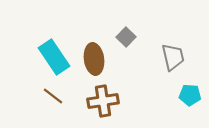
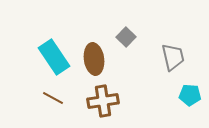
brown line: moved 2 px down; rotated 10 degrees counterclockwise
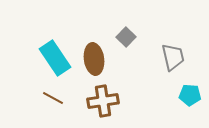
cyan rectangle: moved 1 px right, 1 px down
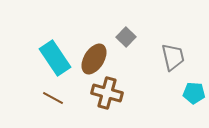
brown ellipse: rotated 40 degrees clockwise
cyan pentagon: moved 4 px right, 2 px up
brown cross: moved 4 px right, 8 px up; rotated 24 degrees clockwise
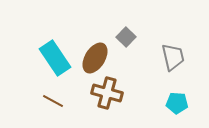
brown ellipse: moved 1 px right, 1 px up
cyan pentagon: moved 17 px left, 10 px down
brown line: moved 3 px down
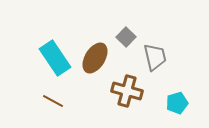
gray trapezoid: moved 18 px left
brown cross: moved 20 px right, 2 px up
cyan pentagon: rotated 20 degrees counterclockwise
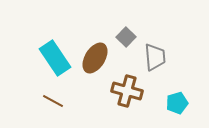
gray trapezoid: rotated 8 degrees clockwise
